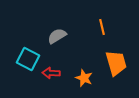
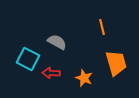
gray semicircle: moved 6 px down; rotated 60 degrees clockwise
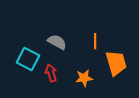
orange line: moved 7 px left, 14 px down; rotated 14 degrees clockwise
red arrow: rotated 72 degrees clockwise
orange star: rotated 30 degrees counterclockwise
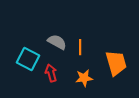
orange line: moved 15 px left, 6 px down
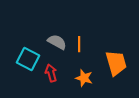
orange line: moved 1 px left, 3 px up
orange star: rotated 24 degrees clockwise
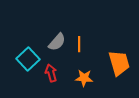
gray semicircle: rotated 102 degrees clockwise
cyan square: rotated 20 degrees clockwise
orange trapezoid: moved 3 px right
orange star: rotated 12 degrees counterclockwise
